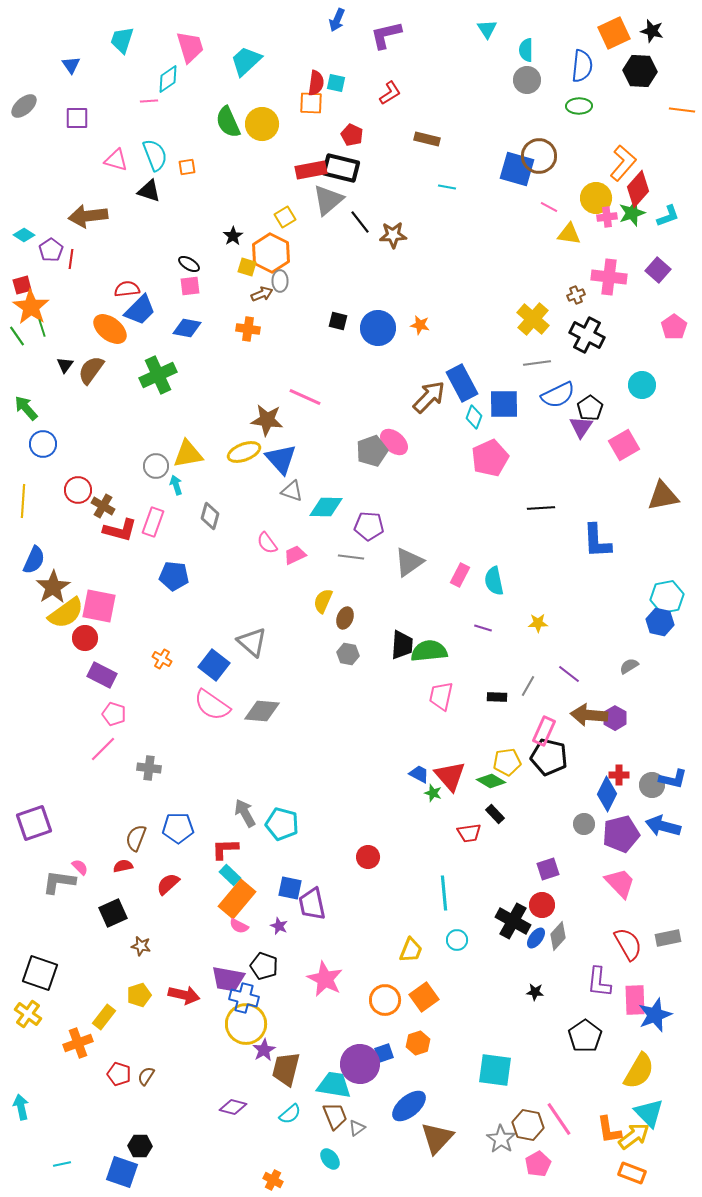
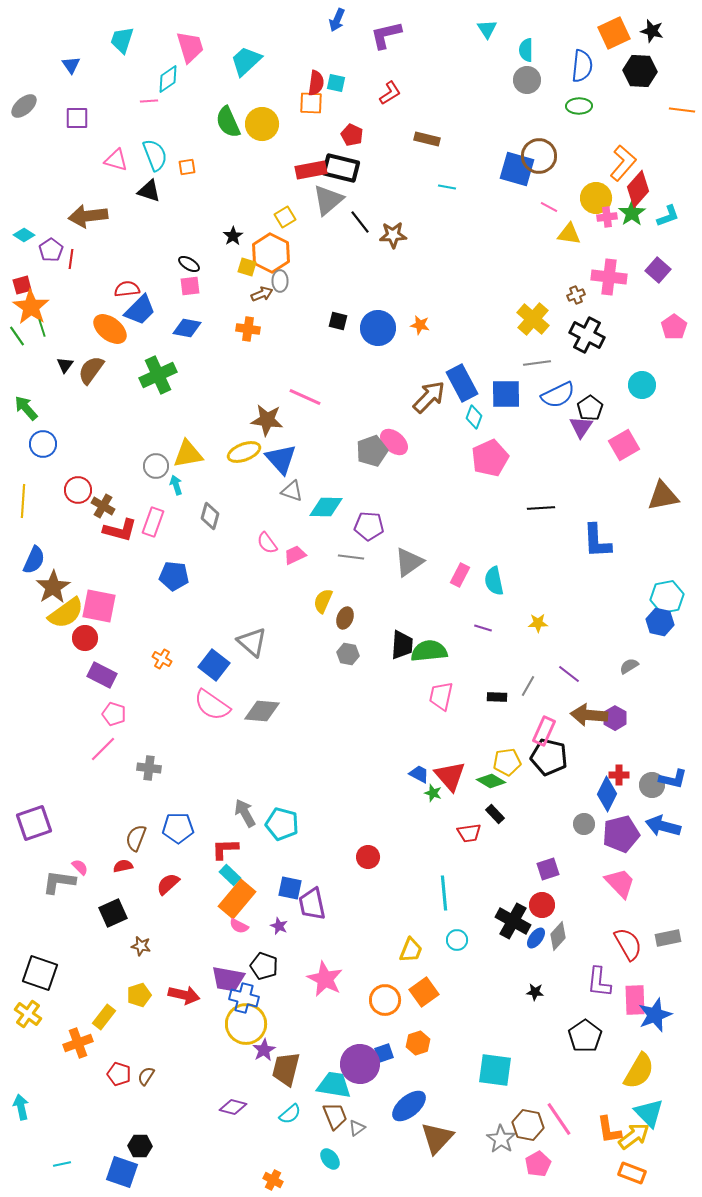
green star at (632, 213): rotated 16 degrees counterclockwise
blue square at (504, 404): moved 2 px right, 10 px up
orange square at (424, 997): moved 5 px up
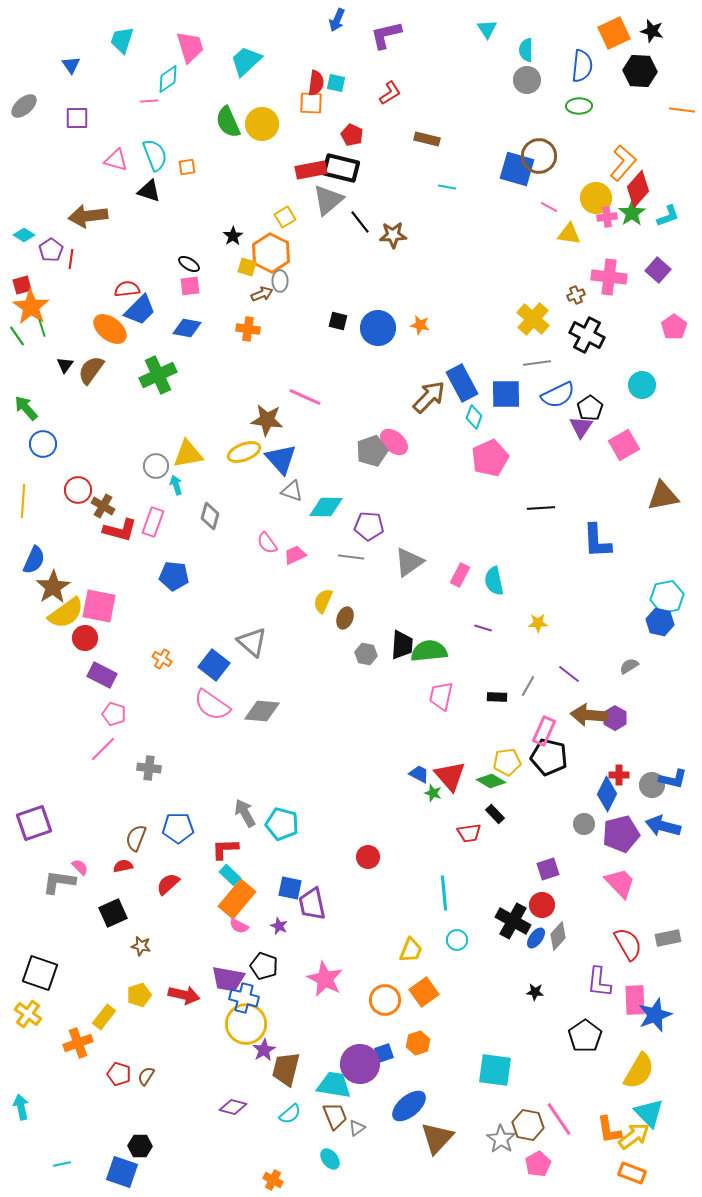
gray hexagon at (348, 654): moved 18 px right
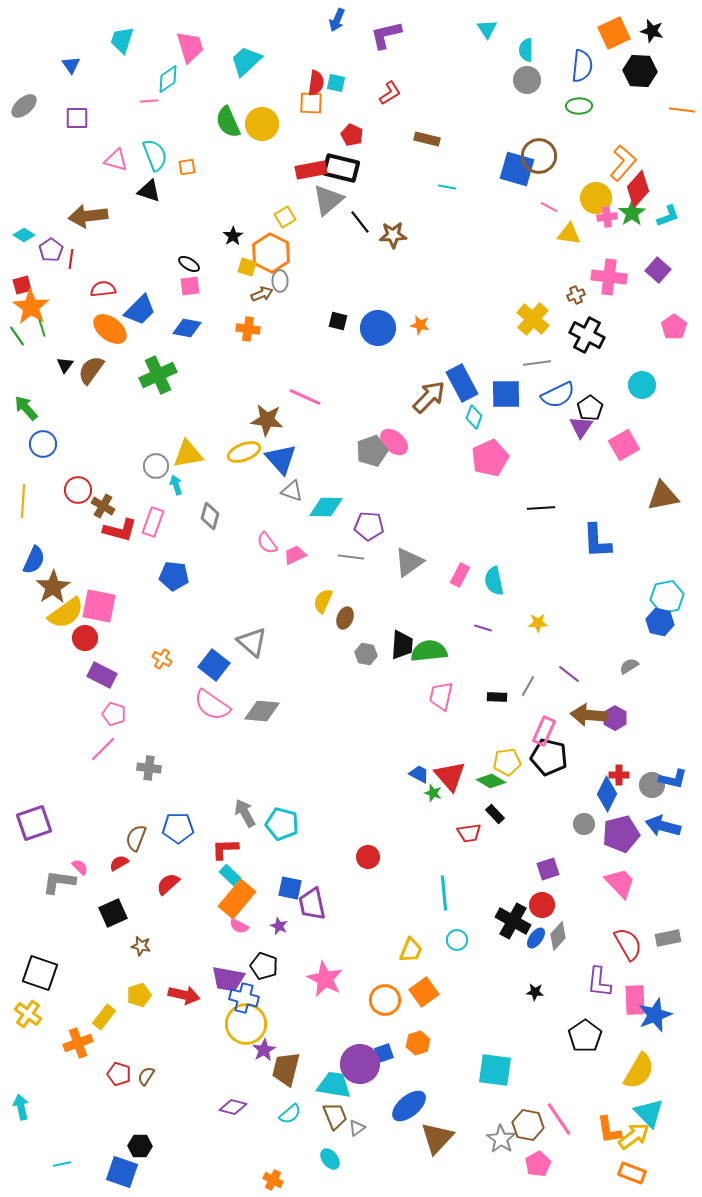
red semicircle at (127, 289): moved 24 px left
red semicircle at (123, 866): moved 4 px left, 3 px up; rotated 18 degrees counterclockwise
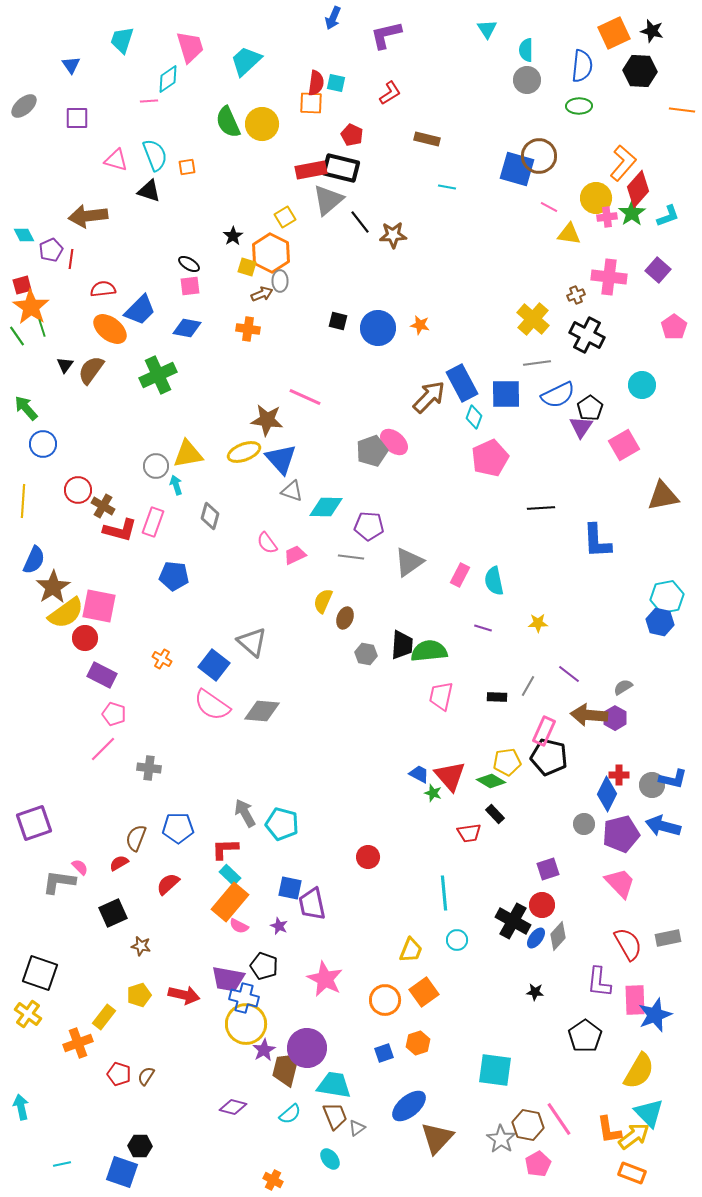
blue arrow at (337, 20): moved 4 px left, 2 px up
cyan diamond at (24, 235): rotated 30 degrees clockwise
purple pentagon at (51, 250): rotated 10 degrees clockwise
gray semicircle at (629, 666): moved 6 px left, 21 px down
orange rectangle at (237, 899): moved 7 px left, 3 px down
purple circle at (360, 1064): moved 53 px left, 16 px up
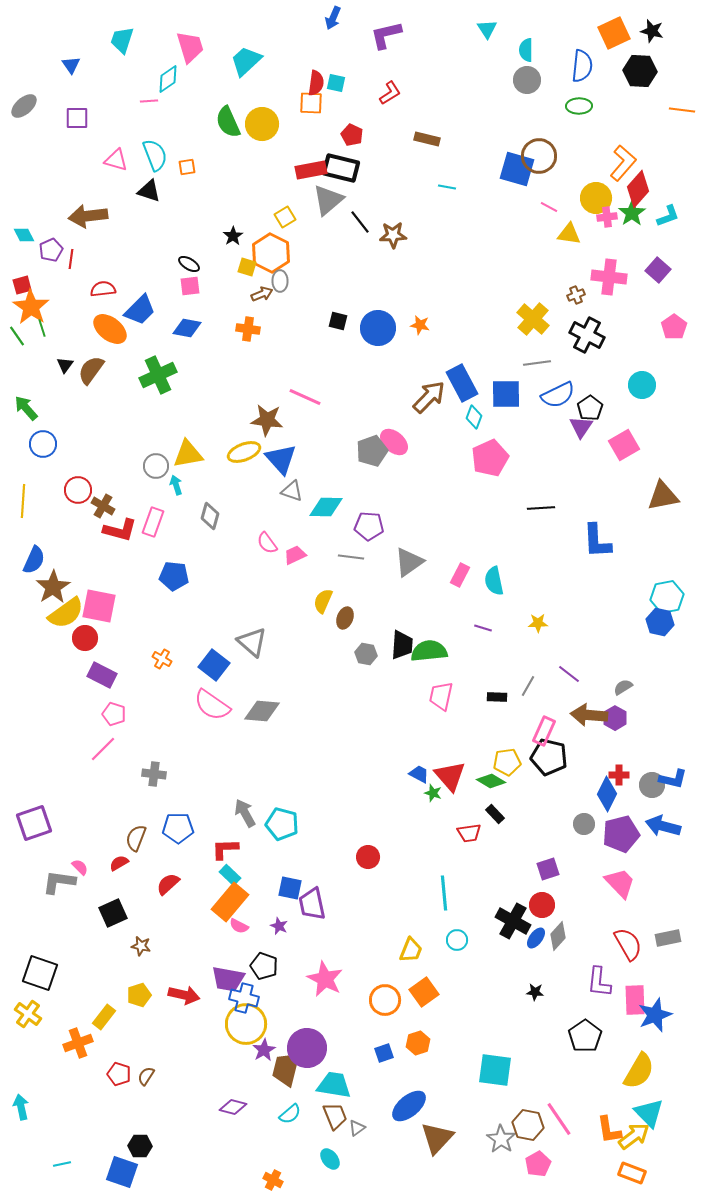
gray cross at (149, 768): moved 5 px right, 6 px down
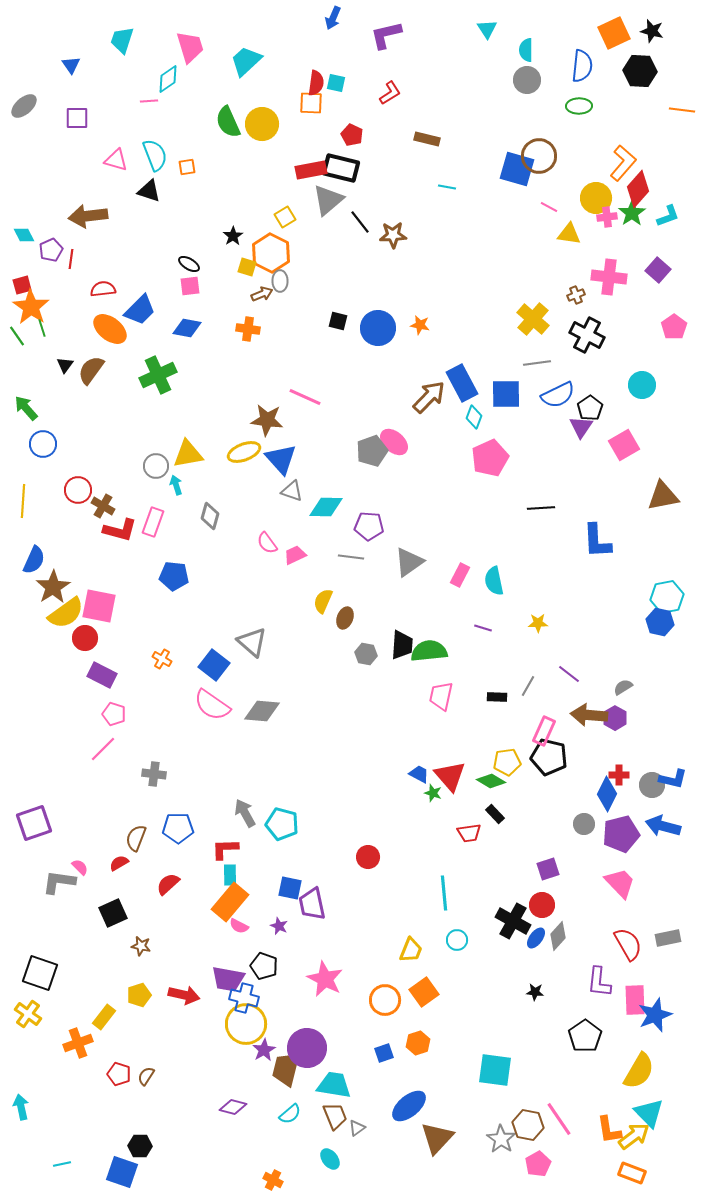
cyan rectangle at (230, 875): rotated 45 degrees clockwise
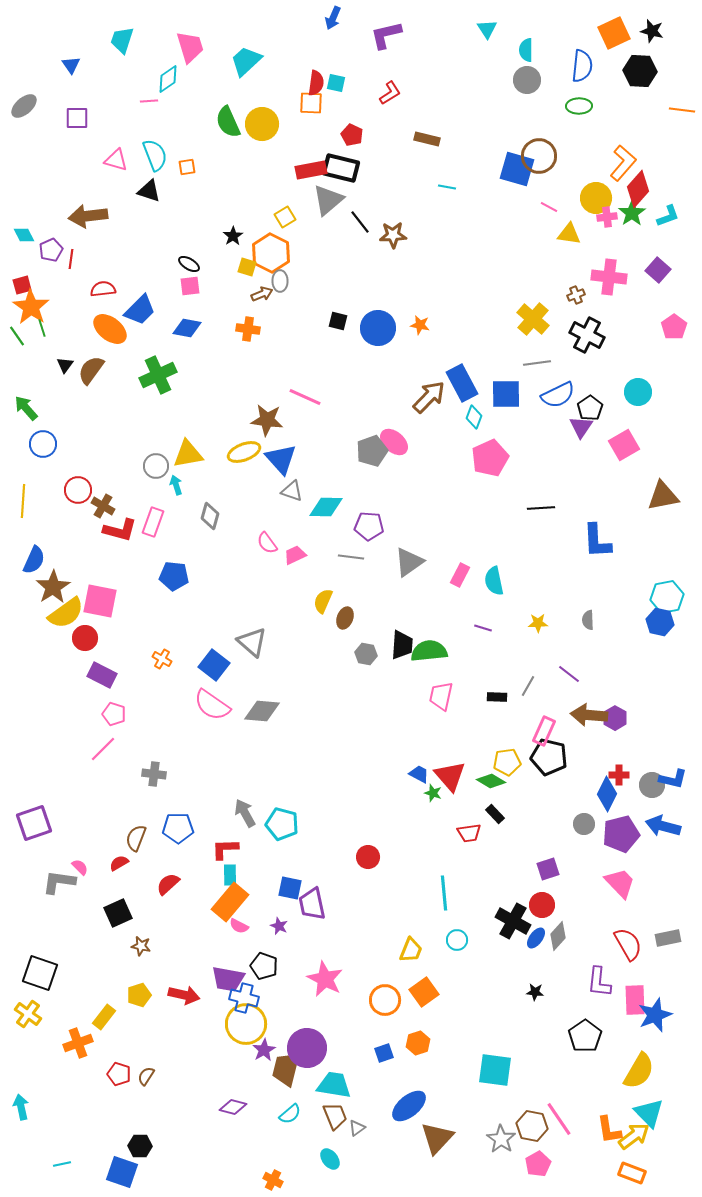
cyan circle at (642, 385): moved 4 px left, 7 px down
pink square at (99, 606): moved 1 px right, 5 px up
gray semicircle at (623, 687): moved 35 px left, 67 px up; rotated 60 degrees counterclockwise
black square at (113, 913): moved 5 px right
brown hexagon at (528, 1125): moved 4 px right, 1 px down
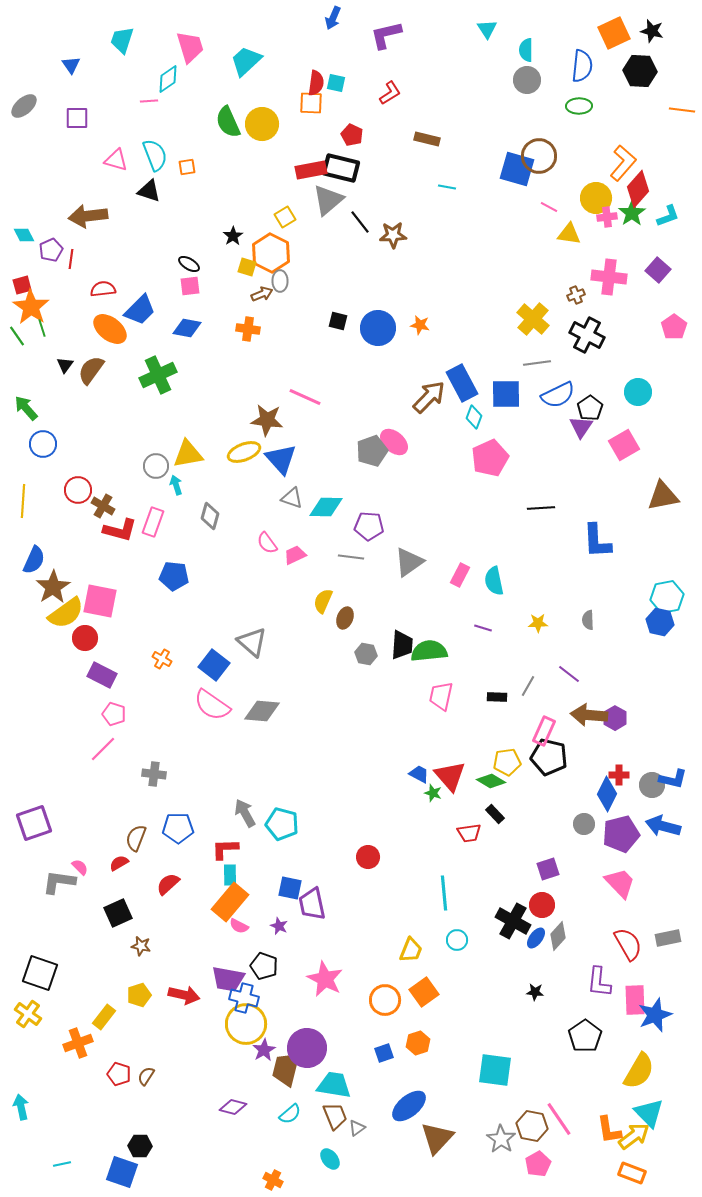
gray triangle at (292, 491): moved 7 px down
